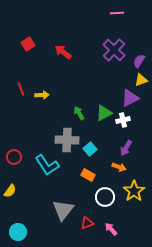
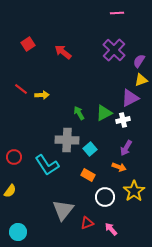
red line: rotated 32 degrees counterclockwise
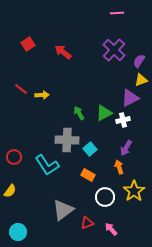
orange arrow: rotated 128 degrees counterclockwise
gray triangle: rotated 15 degrees clockwise
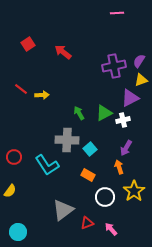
purple cross: moved 16 px down; rotated 35 degrees clockwise
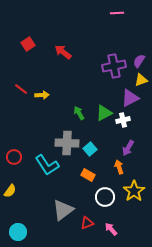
gray cross: moved 3 px down
purple arrow: moved 2 px right
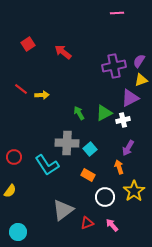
pink arrow: moved 1 px right, 4 px up
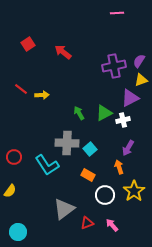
white circle: moved 2 px up
gray triangle: moved 1 px right, 1 px up
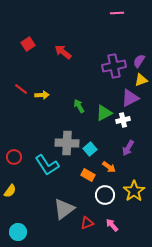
green arrow: moved 7 px up
orange arrow: moved 10 px left; rotated 144 degrees clockwise
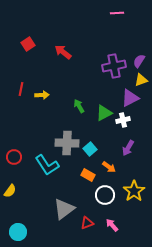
red line: rotated 64 degrees clockwise
